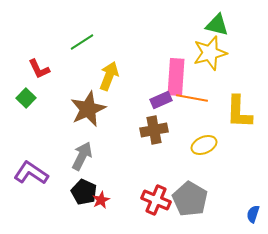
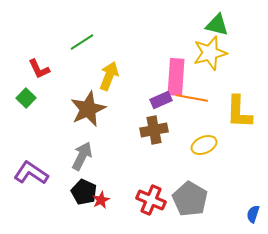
red cross: moved 5 px left
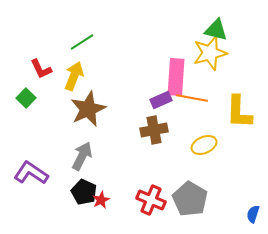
green triangle: moved 1 px left, 5 px down
red L-shape: moved 2 px right
yellow arrow: moved 35 px left
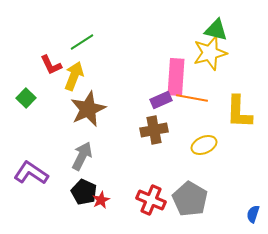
red L-shape: moved 10 px right, 4 px up
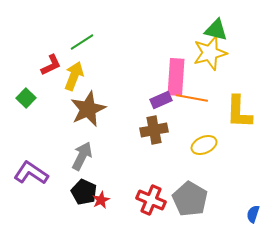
red L-shape: rotated 90 degrees counterclockwise
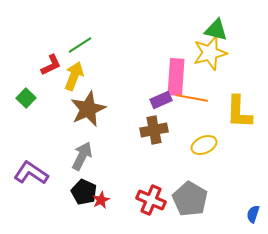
green line: moved 2 px left, 3 px down
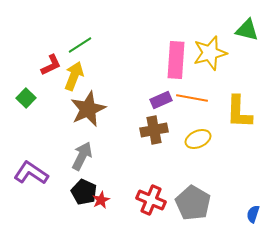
green triangle: moved 31 px right
pink rectangle: moved 17 px up
yellow ellipse: moved 6 px left, 6 px up
gray pentagon: moved 3 px right, 4 px down
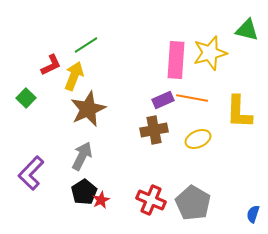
green line: moved 6 px right
purple rectangle: moved 2 px right
purple L-shape: rotated 80 degrees counterclockwise
black pentagon: rotated 15 degrees clockwise
